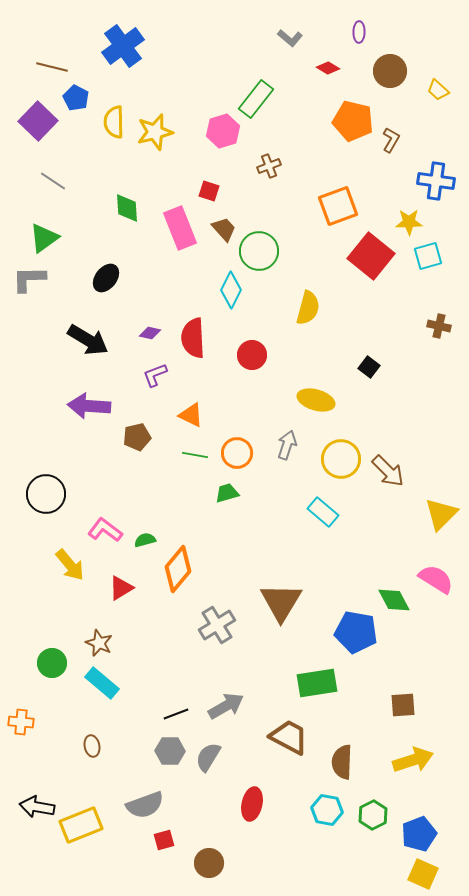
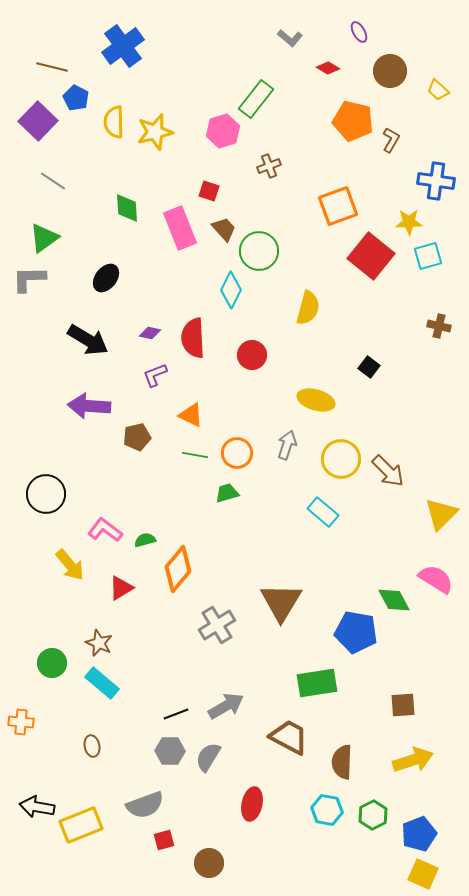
purple ellipse at (359, 32): rotated 30 degrees counterclockwise
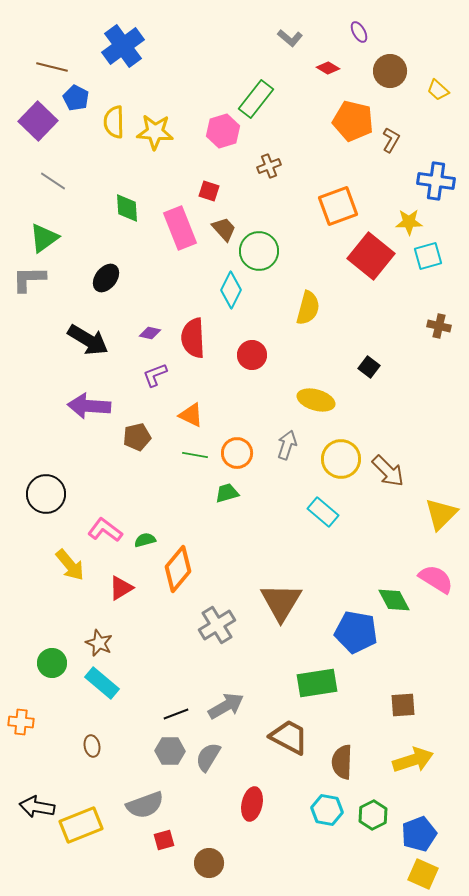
yellow star at (155, 132): rotated 18 degrees clockwise
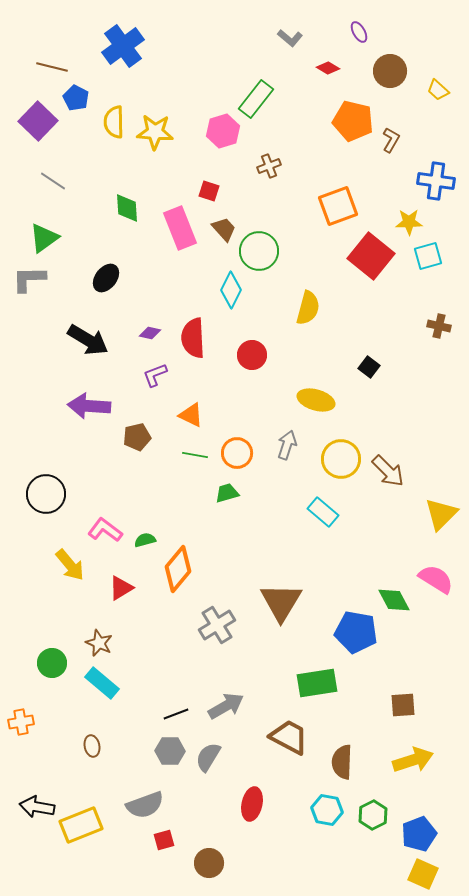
orange cross at (21, 722): rotated 15 degrees counterclockwise
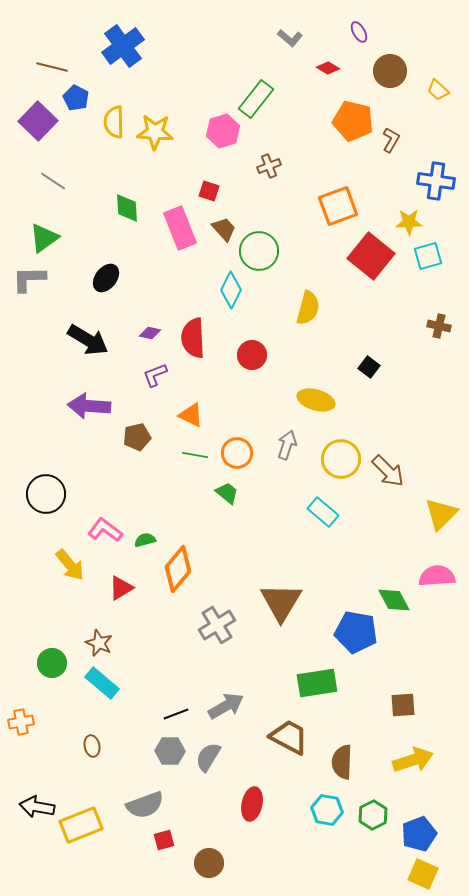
green trapezoid at (227, 493): rotated 55 degrees clockwise
pink semicircle at (436, 579): moved 1 px right, 3 px up; rotated 36 degrees counterclockwise
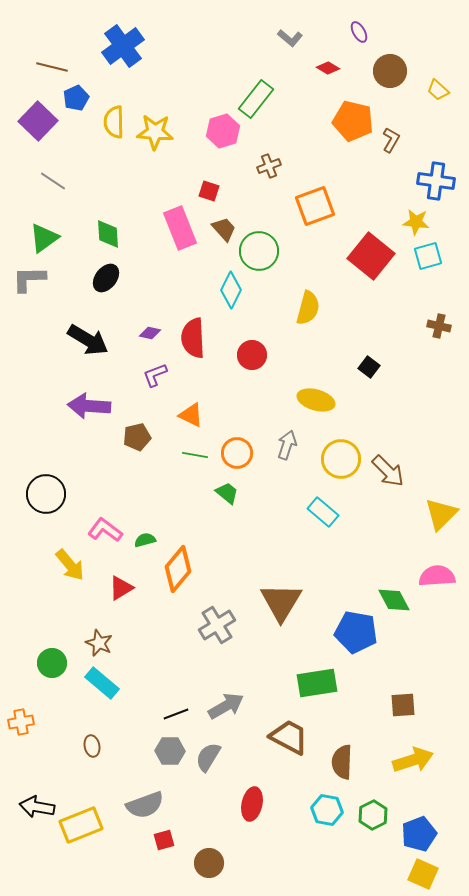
blue pentagon at (76, 98): rotated 20 degrees clockwise
orange square at (338, 206): moved 23 px left
green diamond at (127, 208): moved 19 px left, 26 px down
yellow star at (409, 222): moved 7 px right; rotated 8 degrees clockwise
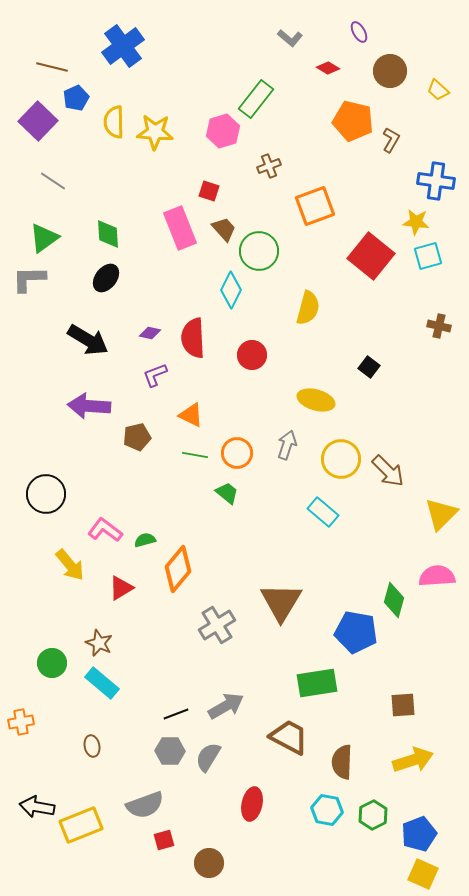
green diamond at (394, 600): rotated 44 degrees clockwise
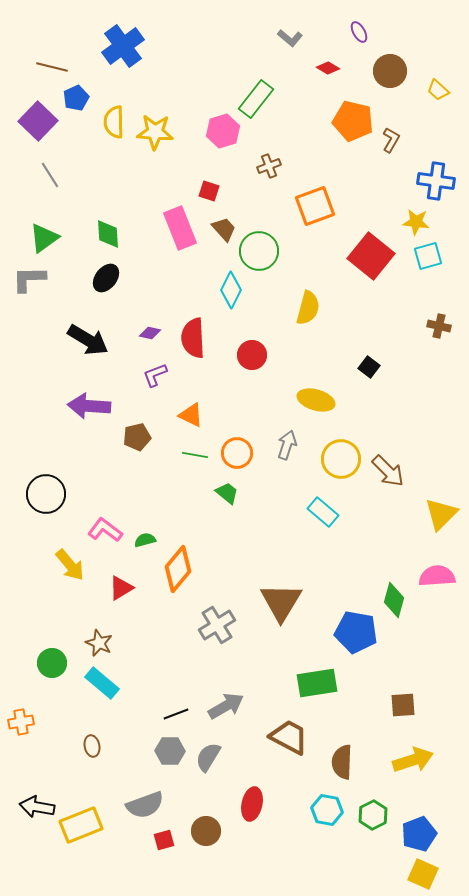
gray line at (53, 181): moved 3 px left, 6 px up; rotated 24 degrees clockwise
brown circle at (209, 863): moved 3 px left, 32 px up
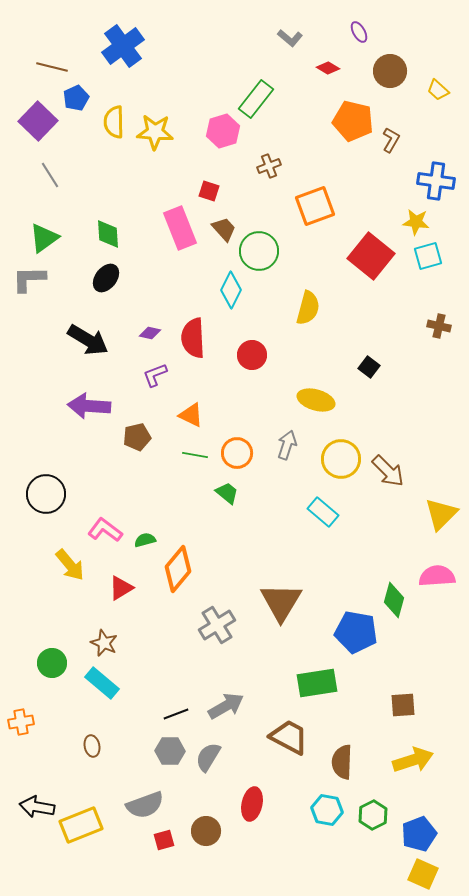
brown star at (99, 643): moved 5 px right
